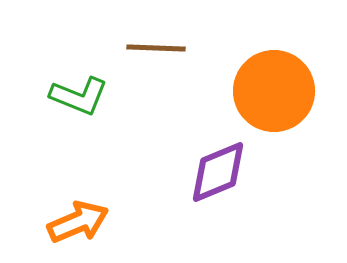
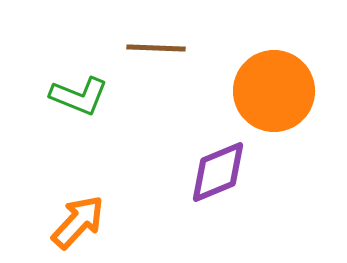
orange arrow: rotated 24 degrees counterclockwise
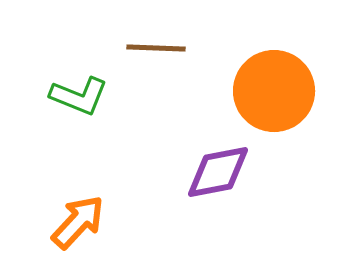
purple diamond: rotated 12 degrees clockwise
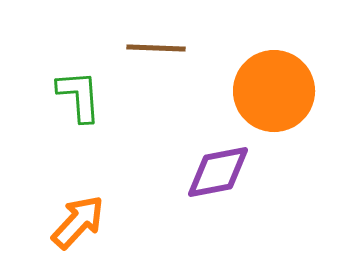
green L-shape: rotated 116 degrees counterclockwise
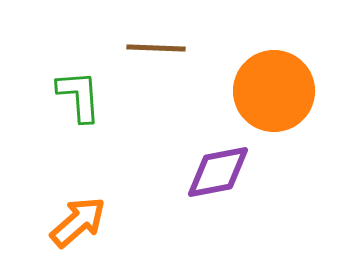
orange arrow: rotated 6 degrees clockwise
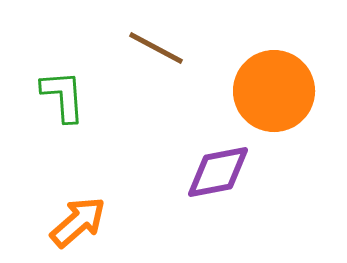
brown line: rotated 26 degrees clockwise
green L-shape: moved 16 px left
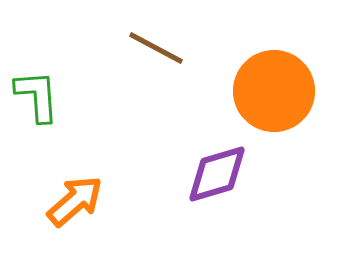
green L-shape: moved 26 px left
purple diamond: moved 1 px left, 2 px down; rotated 6 degrees counterclockwise
orange arrow: moved 3 px left, 21 px up
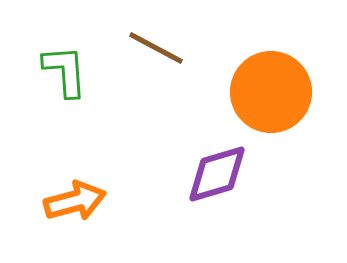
orange circle: moved 3 px left, 1 px down
green L-shape: moved 28 px right, 25 px up
orange arrow: rotated 26 degrees clockwise
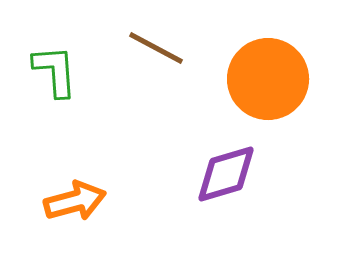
green L-shape: moved 10 px left
orange circle: moved 3 px left, 13 px up
purple diamond: moved 9 px right
